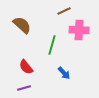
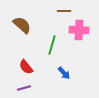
brown line: rotated 24 degrees clockwise
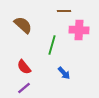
brown semicircle: moved 1 px right
red semicircle: moved 2 px left
purple line: rotated 24 degrees counterclockwise
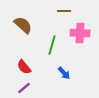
pink cross: moved 1 px right, 3 px down
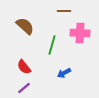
brown semicircle: moved 2 px right, 1 px down
blue arrow: rotated 104 degrees clockwise
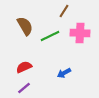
brown line: rotated 56 degrees counterclockwise
brown semicircle: rotated 18 degrees clockwise
green line: moved 2 px left, 9 px up; rotated 48 degrees clockwise
red semicircle: rotated 105 degrees clockwise
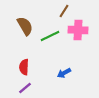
pink cross: moved 2 px left, 3 px up
red semicircle: rotated 63 degrees counterclockwise
purple line: moved 1 px right
